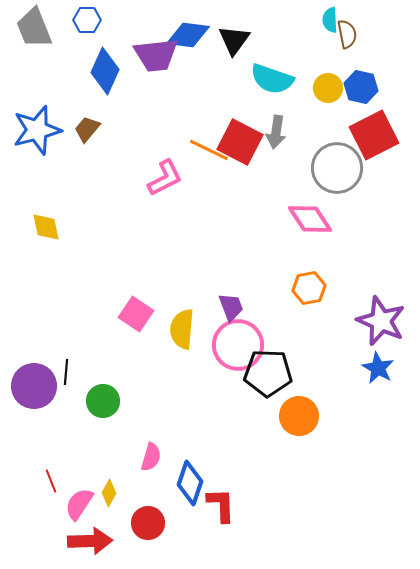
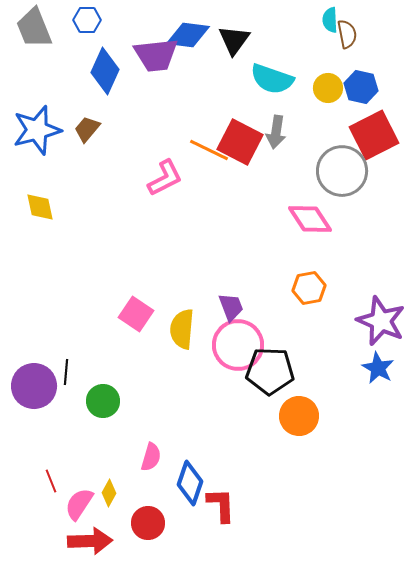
gray circle at (337, 168): moved 5 px right, 3 px down
yellow diamond at (46, 227): moved 6 px left, 20 px up
black pentagon at (268, 373): moved 2 px right, 2 px up
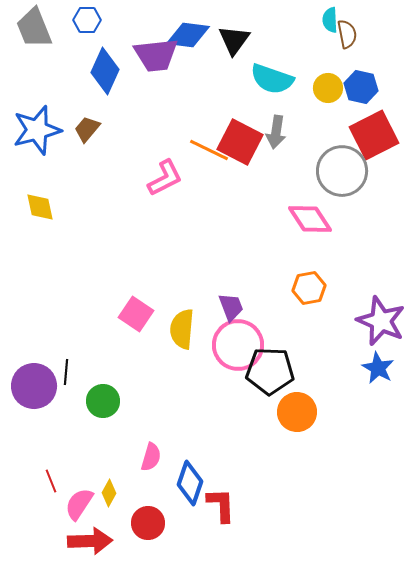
orange circle at (299, 416): moved 2 px left, 4 px up
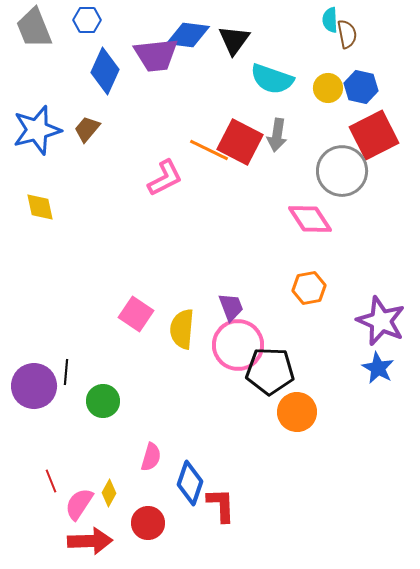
gray arrow at (276, 132): moved 1 px right, 3 px down
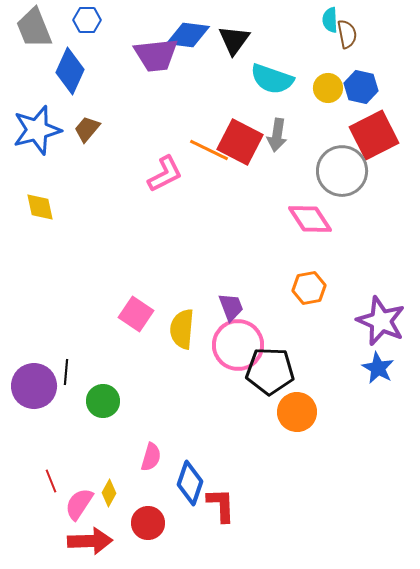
blue diamond at (105, 71): moved 35 px left
pink L-shape at (165, 178): moved 4 px up
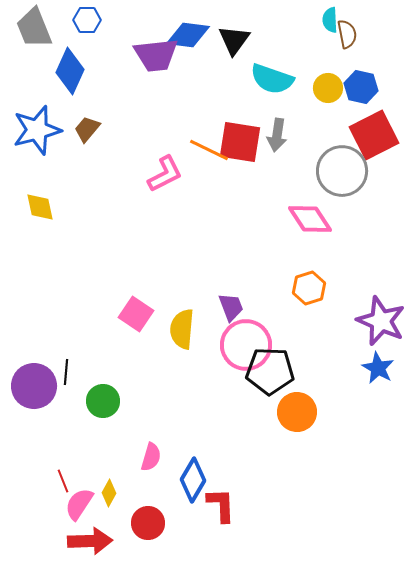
red square at (240, 142): rotated 18 degrees counterclockwise
orange hexagon at (309, 288): rotated 8 degrees counterclockwise
pink circle at (238, 345): moved 8 px right
red line at (51, 481): moved 12 px right
blue diamond at (190, 483): moved 3 px right, 3 px up; rotated 12 degrees clockwise
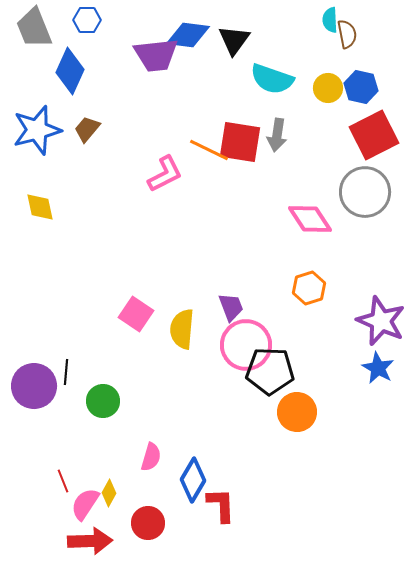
gray circle at (342, 171): moved 23 px right, 21 px down
pink semicircle at (79, 504): moved 6 px right
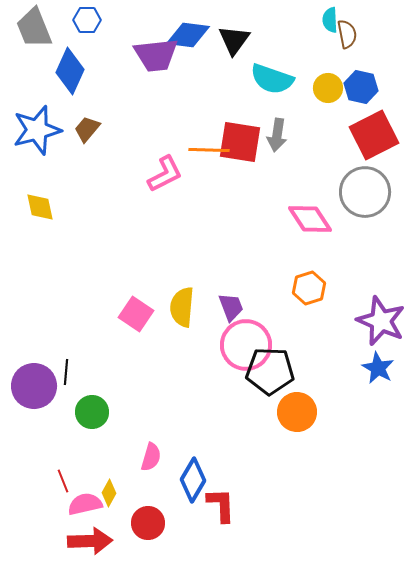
orange line at (209, 150): rotated 24 degrees counterclockwise
yellow semicircle at (182, 329): moved 22 px up
green circle at (103, 401): moved 11 px left, 11 px down
pink semicircle at (85, 504): rotated 44 degrees clockwise
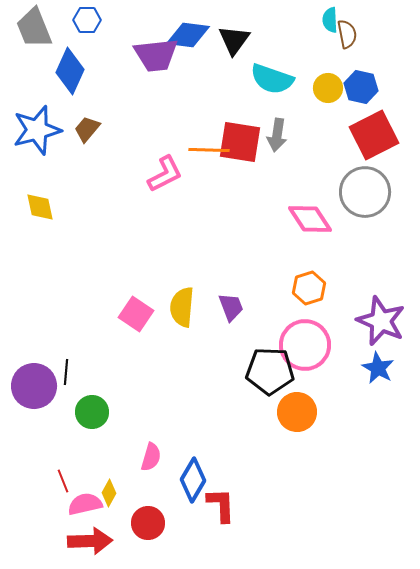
pink circle at (246, 345): moved 59 px right
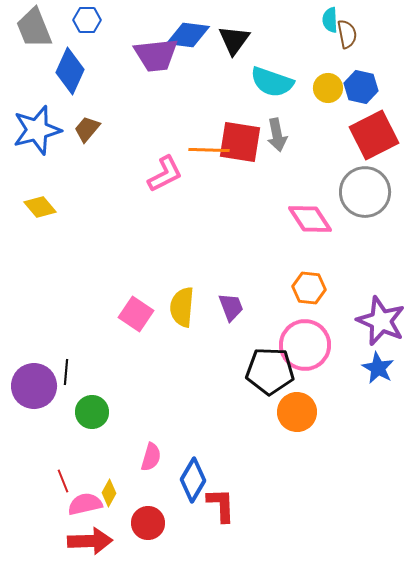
cyan semicircle at (272, 79): moved 3 px down
gray arrow at (277, 135): rotated 20 degrees counterclockwise
yellow diamond at (40, 207): rotated 28 degrees counterclockwise
orange hexagon at (309, 288): rotated 24 degrees clockwise
